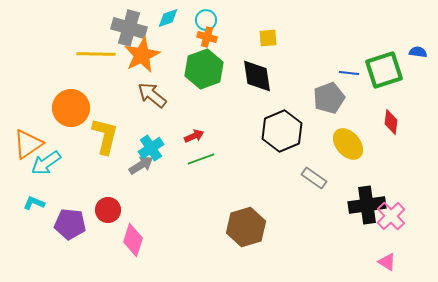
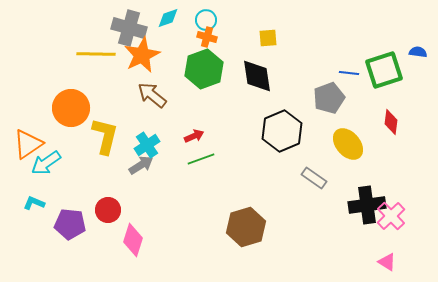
cyan cross: moved 4 px left, 3 px up
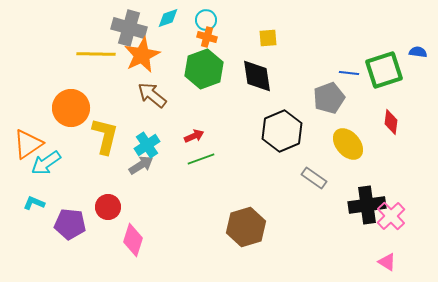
red circle: moved 3 px up
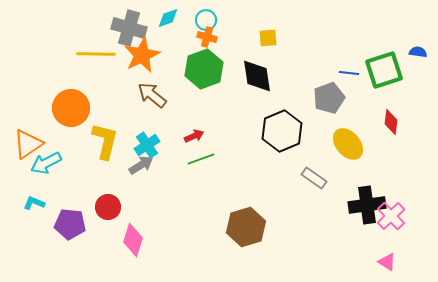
yellow L-shape: moved 5 px down
cyan arrow: rotated 8 degrees clockwise
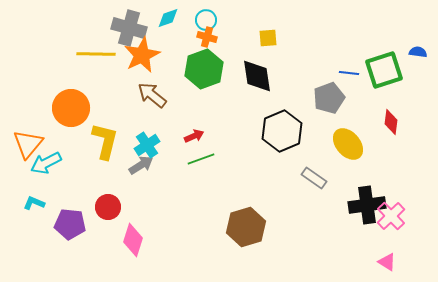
orange triangle: rotated 16 degrees counterclockwise
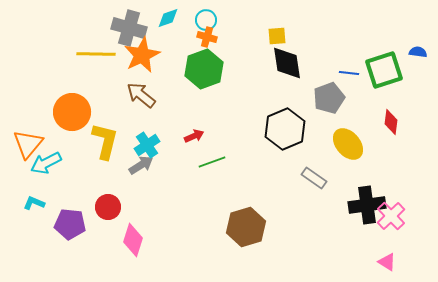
yellow square: moved 9 px right, 2 px up
black diamond: moved 30 px right, 13 px up
brown arrow: moved 11 px left
orange circle: moved 1 px right, 4 px down
black hexagon: moved 3 px right, 2 px up
green line: moved 11 px right, 3 px down
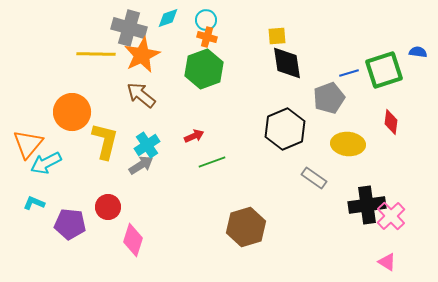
blue line: rotated 24 degrees counterclockwise
yellow ellipse: rotated 44 degrees counterclockwise
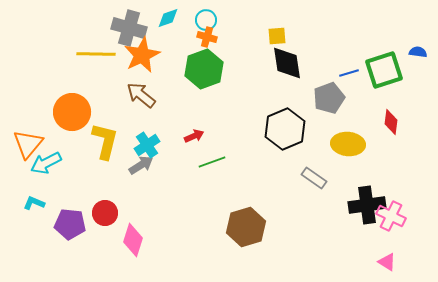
red circle: moved 3 px left, 6 px down
pink cross: rotated 20 degrees counterclockwise
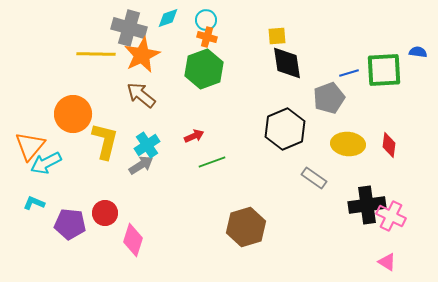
green square: rotated 15 degrees clockwise
orange circle: moved 1 px right, 2 px down
red diamond: moved 2 px left, 23 px down
orange triangle: moved 2 px right, 2 px down
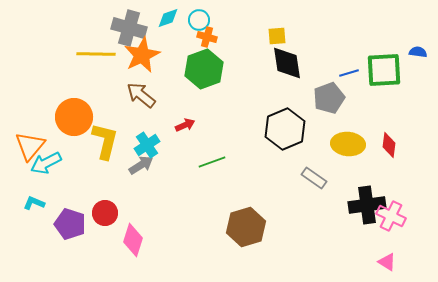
cyan circle: moved 7 px left
orange circle: moved 1 px right, 3 px down
red arrow: moved 9 px left, 11 px up
purple pentagon: rotated 12 degrees clockwise
